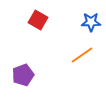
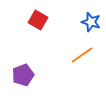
blue star: rotated 18 degrees clockwise
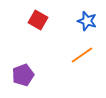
blue star: moved 4 px left, 1 px up
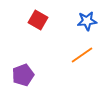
blue star: rotated 24 degrees counterclockwise
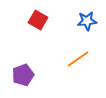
orange line: moved 4 px left, 4 px down
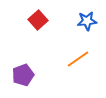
red square: rotated 18 degrees clockwise
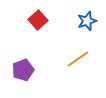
blue star: rotated 12 degrees counterclockwise
purple pentagon: moved 5 px up
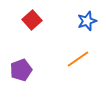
red square: moved 6 px left
purple pentagon: moved 2 px left
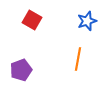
red square: rotated 18 degrees counterclockwise
orange line: rotated 45 degrees counterclockwise
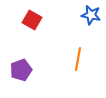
blue star: moved 4 px right, 6 px up; rotated 30 degrees clockwise
